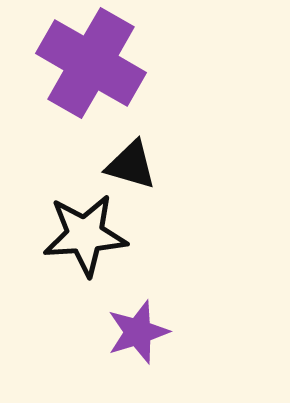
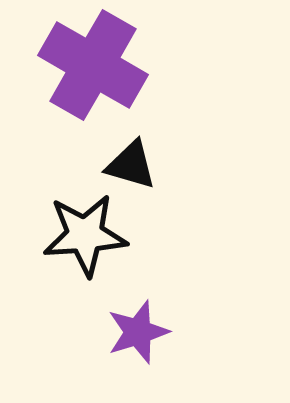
purple cross: moved 2 px right, 2 px down
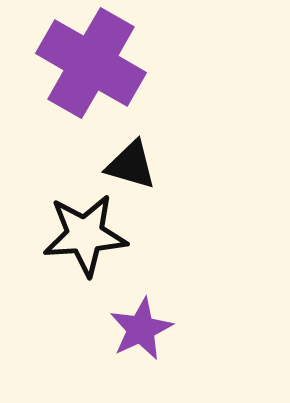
purple cross: moved 2 px left, 2 px up
purple star: moved 3 px right, 3 px up; rotated 8 degrees counterclockwise
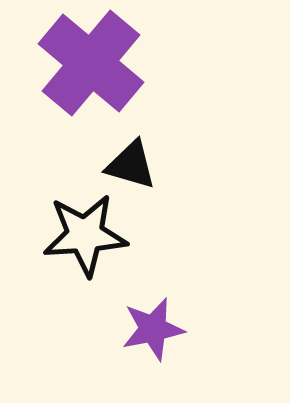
purple cross: rotated 10 degrees clockwise
purple star: moved 12 px right; rotated 14 degrees clockwise
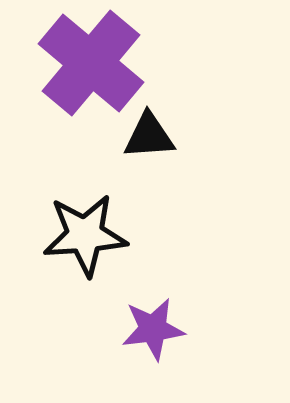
black triangle: moved 18 px right, 29 px up; rotated 20 degrees counterclockwise
purple star: rotated 4 degrees clockwise
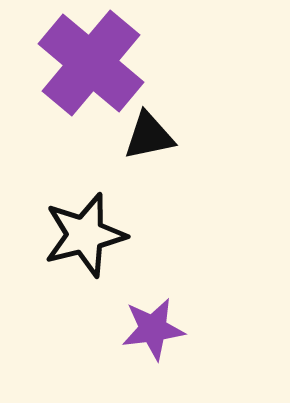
black triangle: rotated 8 degrees counterclockwise
black star: rotated 10 degrees counterclockwise
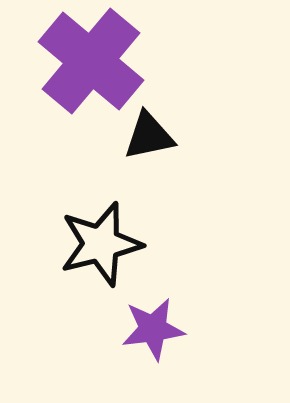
purple cross: moved 2 px up
black star: moved 16 px right, 9 px down
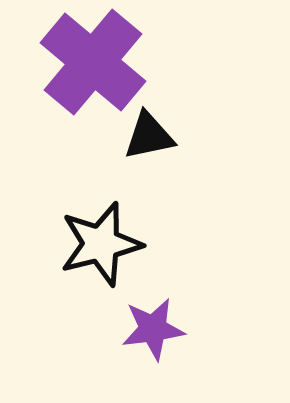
purple cross: moved 2 px right, 1 px down
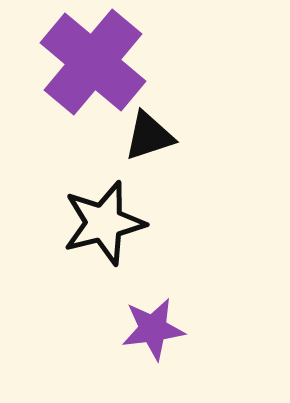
black triangle: rotated 6 degrees counterclockwise
black star: moved 3 px right, 21 px up
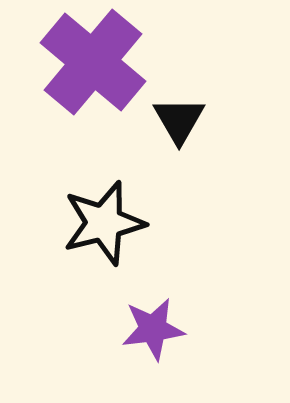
black triangle: moved 30 px right, 16 px up; rotated 42 degrees counterclockwise
